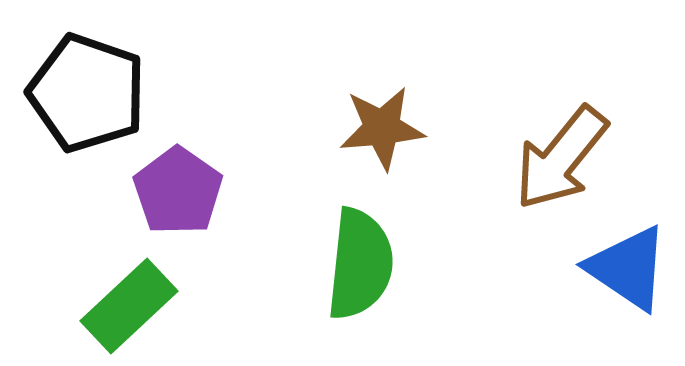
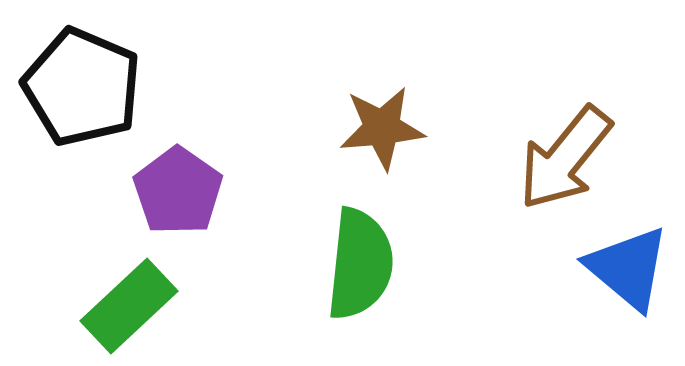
black pentagon: moved 5 px left, 6 px up; rotated 4 degrees clockwise
brown arrow: moved 4 px right
blue triangle: rotated 6 degrees clockwise
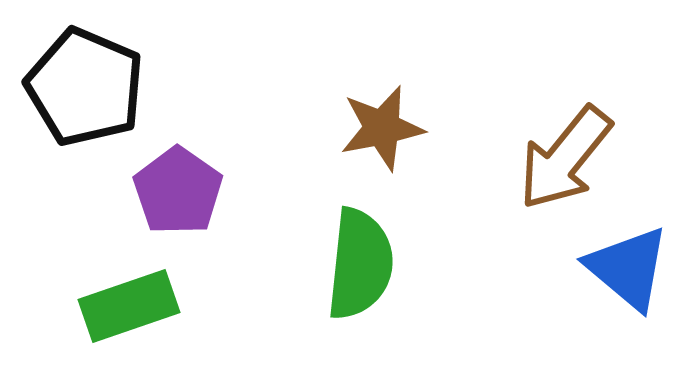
black pentagon: moved 3 px right
brown star: rotated 6 degrees counterclockwise
green rectangle: rotated 24 degrees clockwise
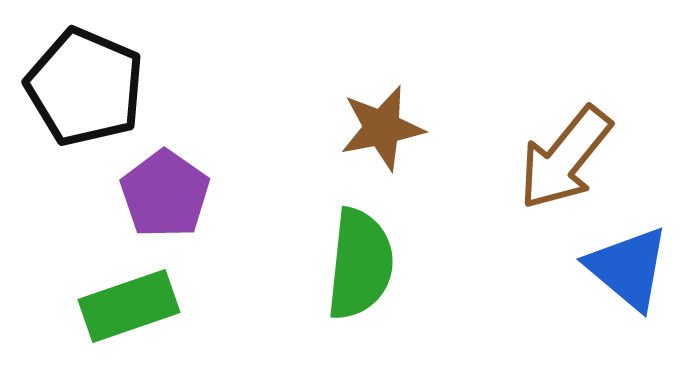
purple pentagon: moved 13 px left, 3 px down
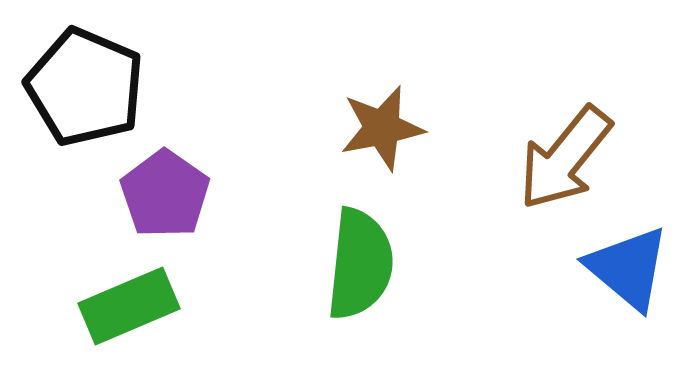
green rectangle: rotated 4 degrees counterclockwise
